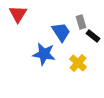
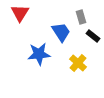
red triangle: moved 2 px right, 1 px up
gray rectangle: moved 5 px up
blue star: moved 5 px left; rotated 15 degrees counterclockwise
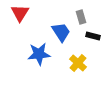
black rectangle: rotated 24 degrees counterclockwise
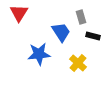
red triangle: moved 1 px left
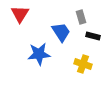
red triangle: moved 1 px right, 1 px down
yellow cross: moved 5 px right, 1 px down; rotated 24 degrees counterclockwise
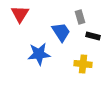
gray rectangle: moved 1 px left
yellow cross: rotated 12 degrees counterclockwise
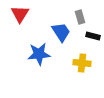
yellow cross: moved 1 px left, 1 px up
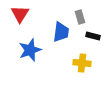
blue trapezoid: rotated 40 degrees clockwise
blue star: moved 9 px left, 4 px up; rotated 15 degrees counterclockwise
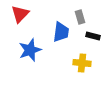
red triangle: rotated 12 degrees clockwise
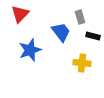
blue trapezoid: rotated 45 degrees counterclockwise
